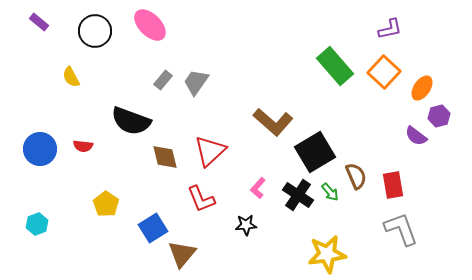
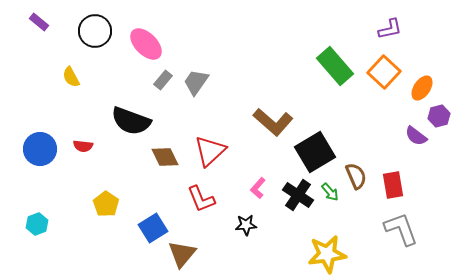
pink ellipse: moved 4 px left, 19 px down
brown diamond: rotated 12 degrees counterclockwise
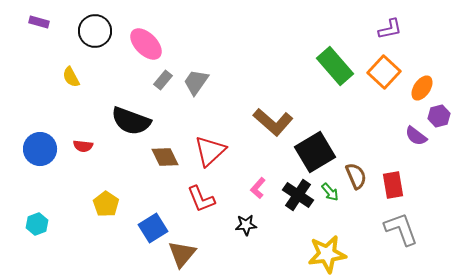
purple rectangle: rotated 24 degrees counterclockwise
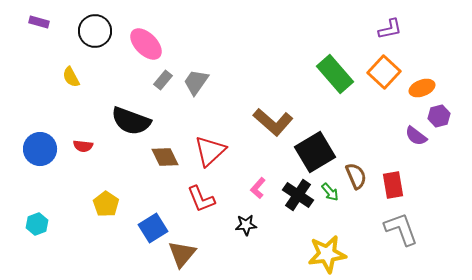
green rectangle: moved 8 px down
orange ellipse: rotated 35 degrees clockwise
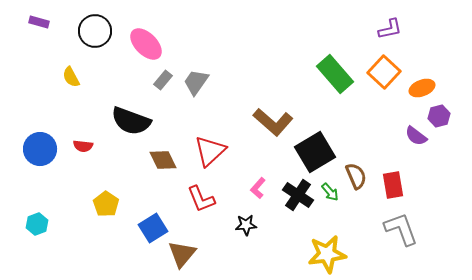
brown diamond: moved 2 px left, 3 px down
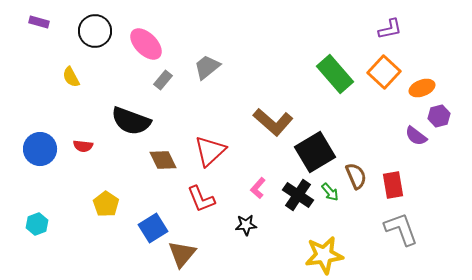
gray trapezoid: moved 11 px right, 15 px up; rotated 16 degrees clockwise
yellow star: moved 3 px left, 1 px down
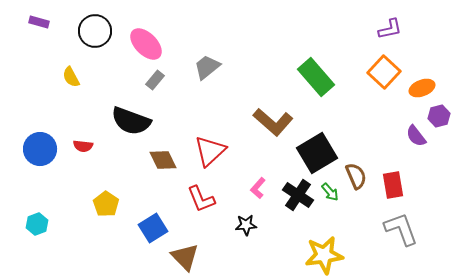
green rectangle: moved 19 px left, 3 px down
gray rectangle: moved 8 px left
purple semicircle: rotated 15 degrees clockwise
black square: moved 2 px right, 1 px down
brown triangle: moved 3 px right, 3 px down; rotated 24 degrees counterclockwise
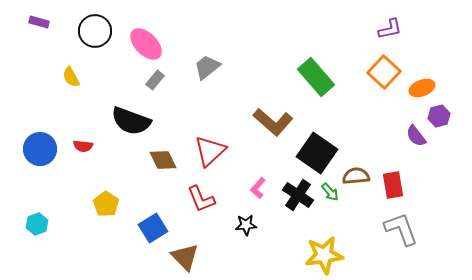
black square: rotated 24 degrees counterclockwise
brown semicircle: rotated 72 degrees counterclockwise
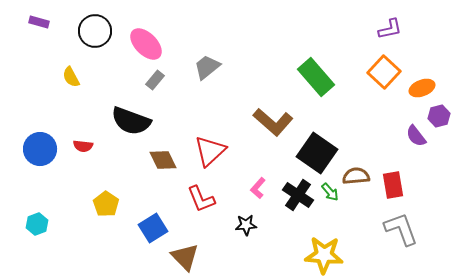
yellow star: rotated 12 degrees clockwise
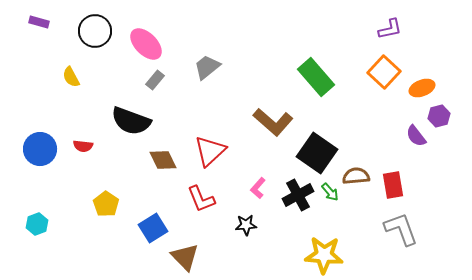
black cross: rotated 28 degrees clockwise
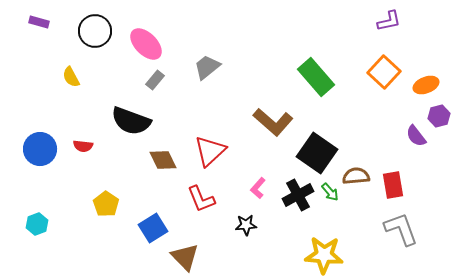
purple L-shape: moved 1 px left, 8 px up
orange ellipse: moved 4 px right, 3 px up
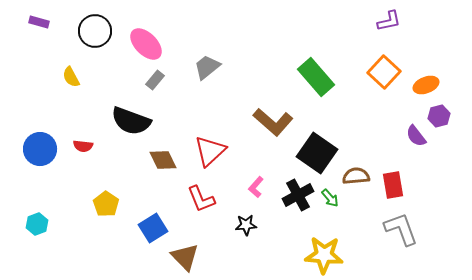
pink L-shape: moved 2 px left, 1 px up
green arrow: moved 6 px down
